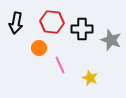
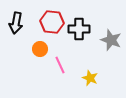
black cross: moved 3 px left
orange circle: moved 1 px right, 1 px down
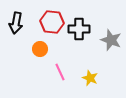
pink line: moved 7 px down
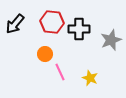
black arrow: moved 1 px left, 1 px down; rotated 30 degrees clockwise
gray star: rotated 30 degrees clockwise
orange circle: moved 5 px right, 5 px down
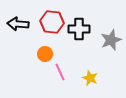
black arrow: moved 3 px right; rotated 55 degrees clockwise
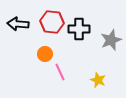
yellow star: moved 8 px right, 2 px down
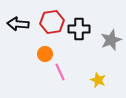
red hexagon: rotated 15 degrees counterclockwise
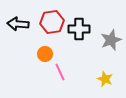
yellow star: moved 7 px right, 1 px up
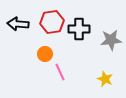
gray star: rotated 15 degrees clockwise
